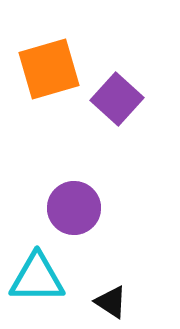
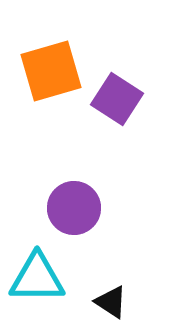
orange square: moved 2 px right, 2 px down
purple square: rotated 9 degrees counterclockwise
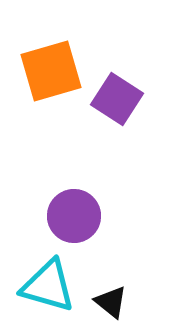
purple circle: moved 8 px down
cyan triangle: moved 11 px right, 8 px down; rotated 16 degrees clockwise
black triangle: rotated 6 degrees clockwise
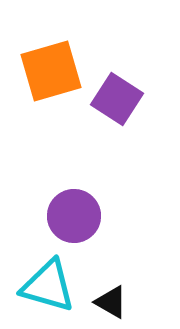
black triangle: rotated 9 degrees counterclockwise
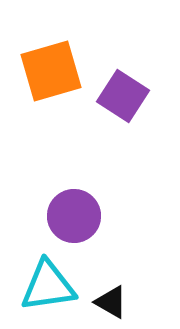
purple square: moved 6 px right, 3 px up
cyan triangle: rotated 24 degrees counterclockwise
